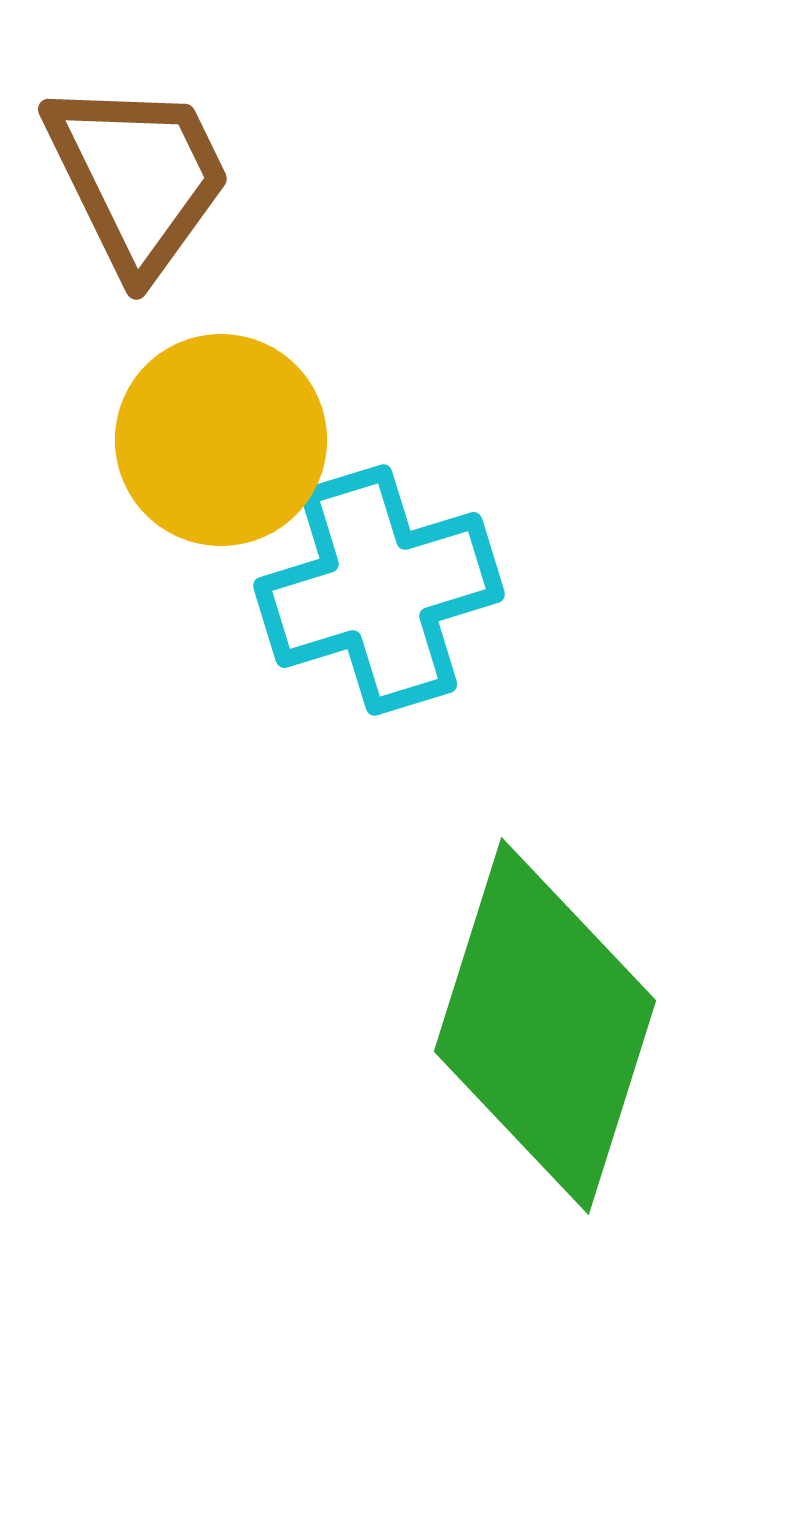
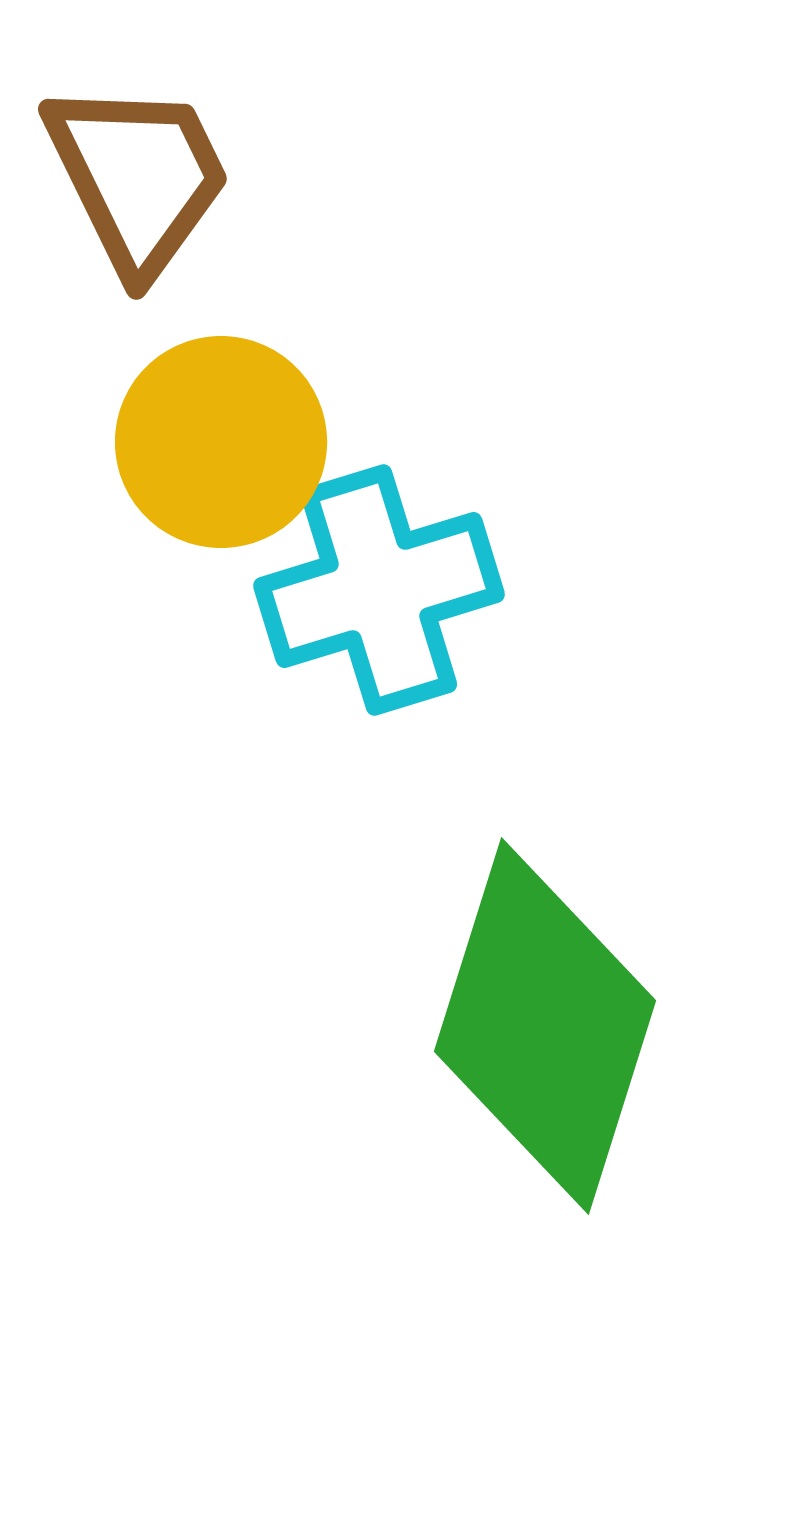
yellow circle: moved 2 px down
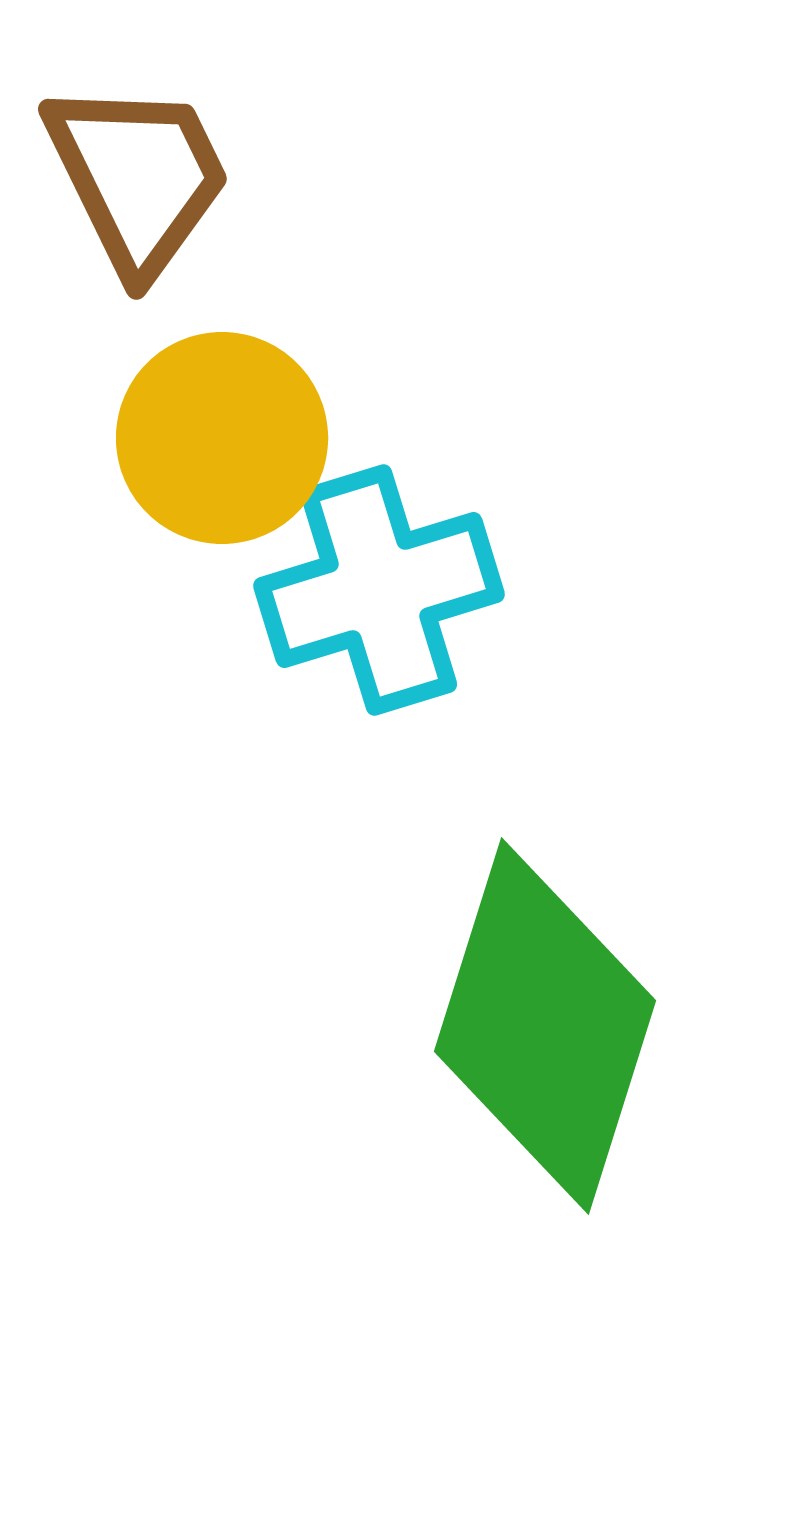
yellow circle: moved 1 px right, 4 px up
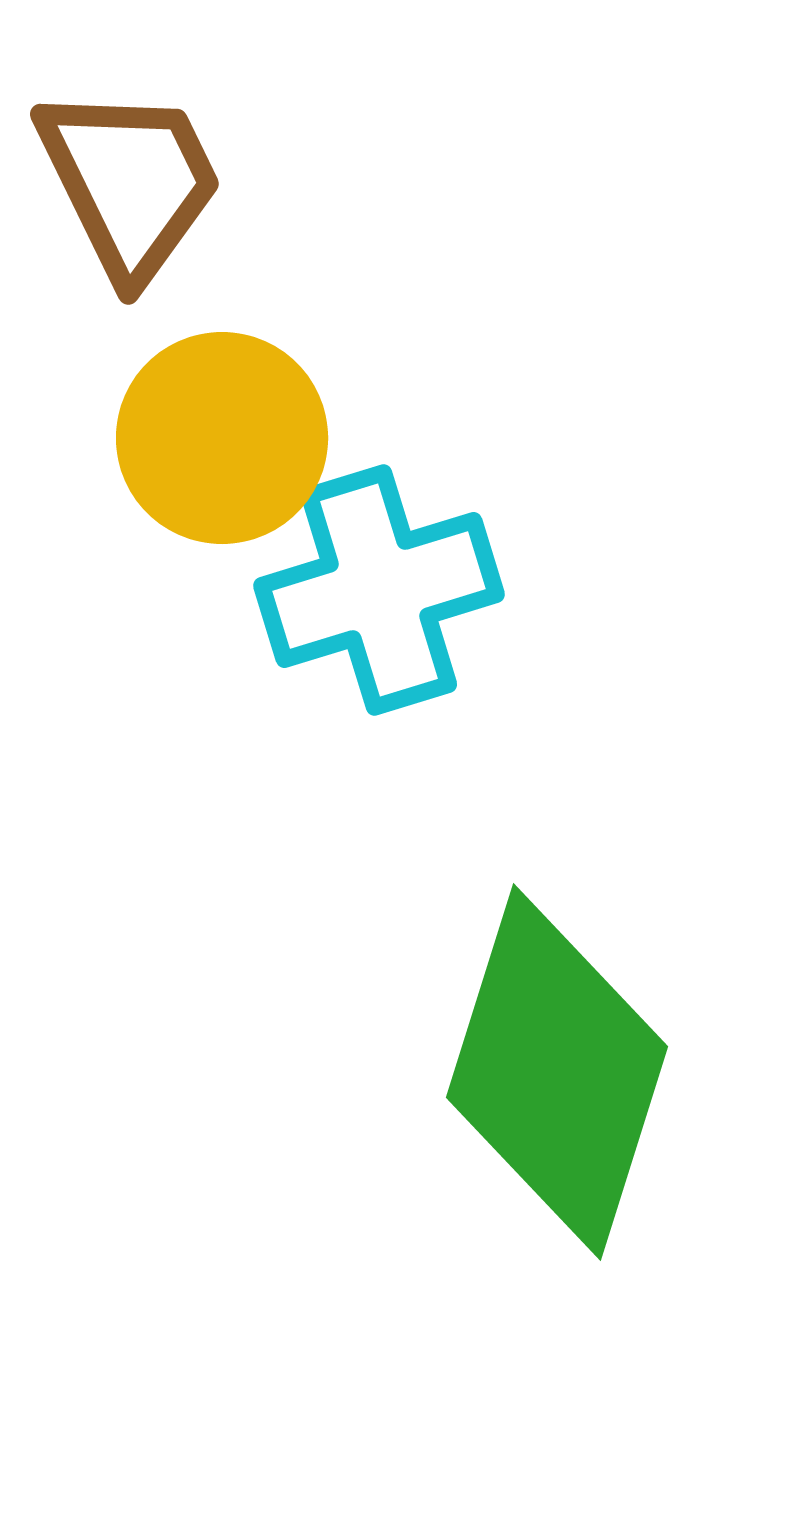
brown trapezoid: moved 8 px left, 5 px down
green diamond: moved 12 px right, 46 px down
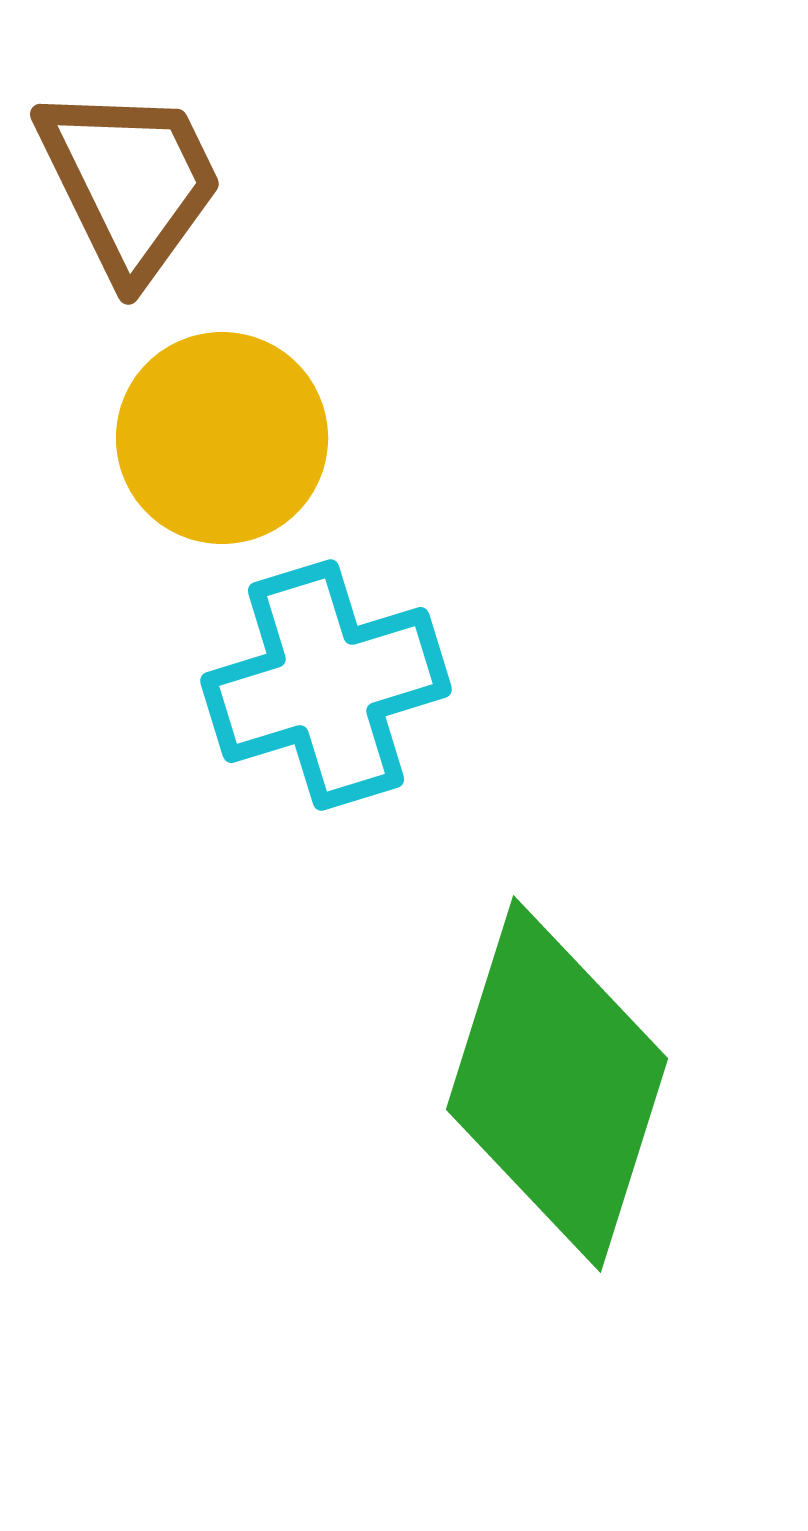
cyan cross: moved 53 px left, 95 px down
green diamond: moved 12 px down
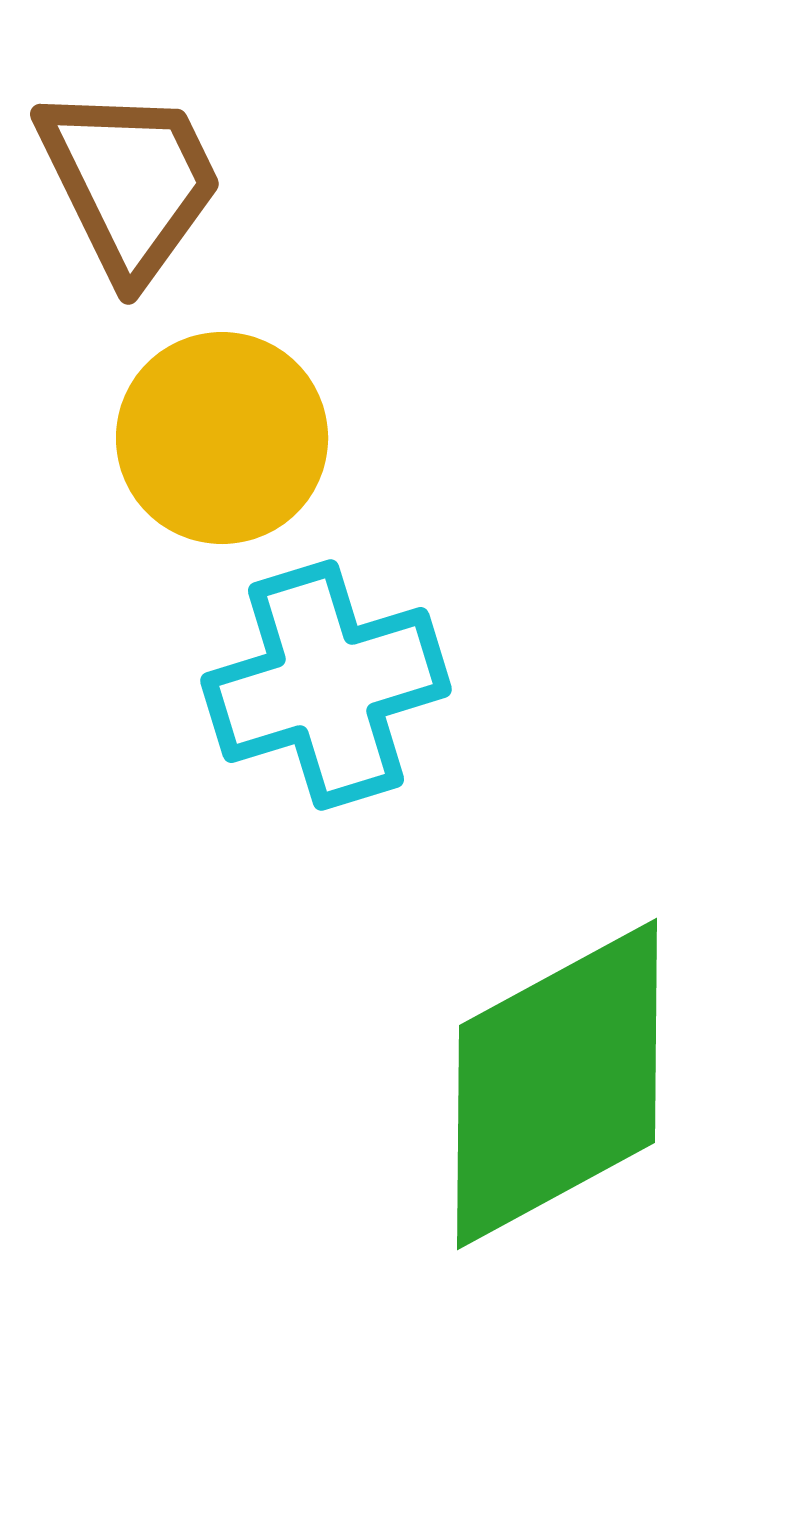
green diamond: rotated 44 degrees clockwise
